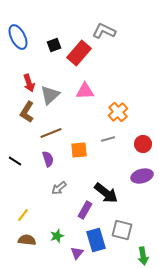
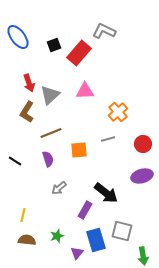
blue ellipse: rotated 10 degrees counterclockwise
yellow line: rotated 24 degrees counterclockwise
gray square: moved 1 px down
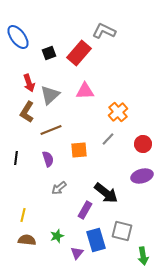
black square: moved 5 px left, 8 px down
brown line: moved 3 px up
gray line: rotated 32 degrees counterclockwise
black line: moved 1 px right, 3 px up; rotated 64 degrees clockwise
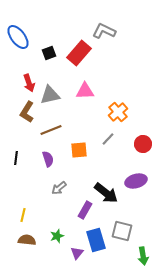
gray triangle: rotated 30 degrees clockwise
purple ellipse: moved 6 px left, 5 px down
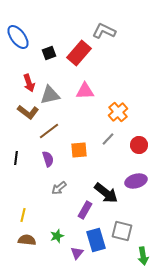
brown L-shape: moved 1 px right; rotated 85 degrees counterclockwise
brown line: moved 2 px left, 1 px down; rotated 15 degrees counterclockwise
red circle: moved 4 px left, 1 px down
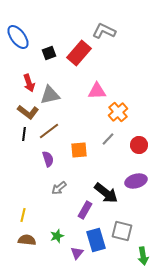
pink triangle: moved 12 px right
black line: moved 8 px right, 24 px up
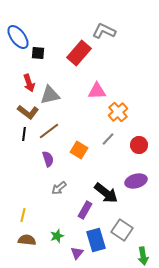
black square: moved 11 px left; rotated 24 degrees clockwise
orange square: rotated 36 degrees clockwise
gray square: moved 1 px up; rotated 20 degrees clockwise
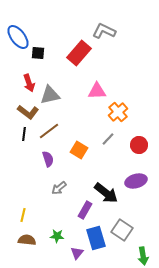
green star: rotated 24 degrees clockwise
blue rectangle: moved 2 px up
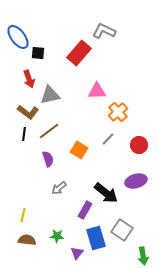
red arrow: moved 4 px up
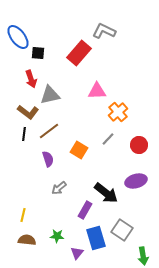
red arrow: moved 2 px right
